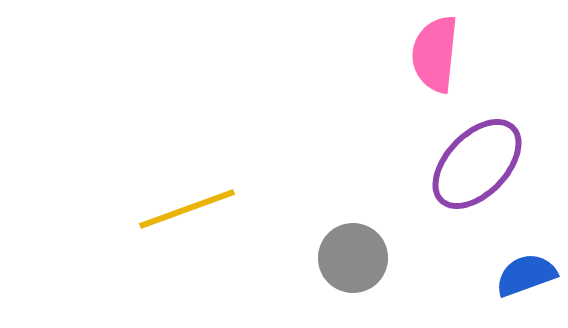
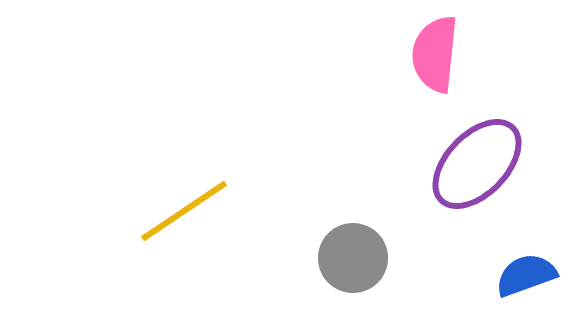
yellow line: moved 3 px left, 2 px down; rotated 14 degrees counterclockwise
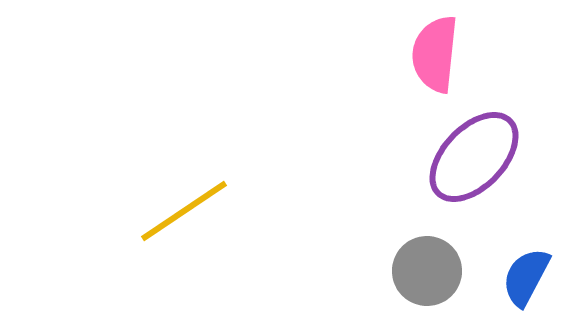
purple ellipse: moved 3 px left, 7 px up
gray circle: moved 74 px right, 13 px down
blue semicircle: moved 2 px down; rotated 42 degrees counterclockwise
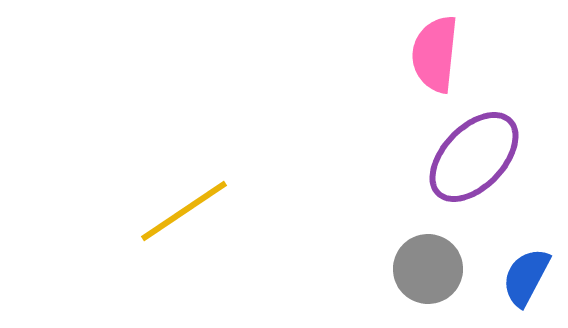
gray circle: moved 1 px right, 2 px up
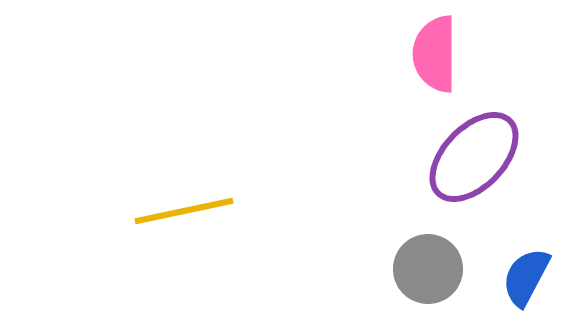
pink semicircle: rotated 6 degrees counterclockwise
yellow line: rotated 22 degrees clockwise
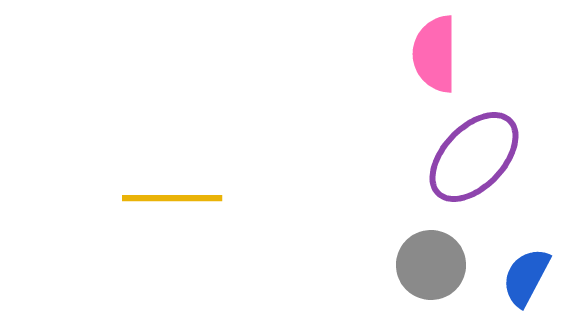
yellow line: moved 12 px left, 13 px up; rotated 12 degrees clockwise
gray circle: moved 3 px right, 4 px up
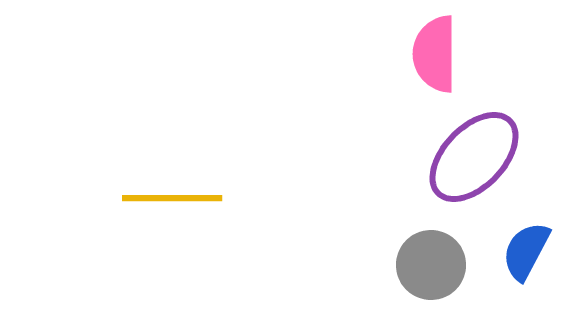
blue semicircle: moved 26 px up
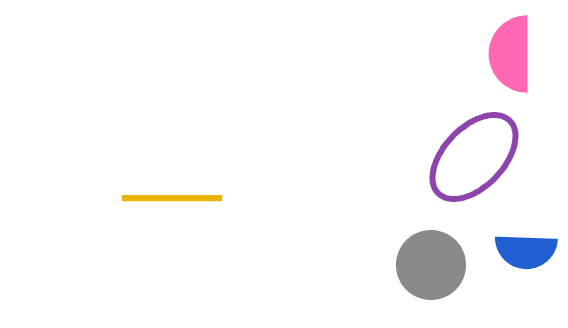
pink semicircle: moved 76 px right
blue semicircle: rotated 116 degrees counterclockwise
